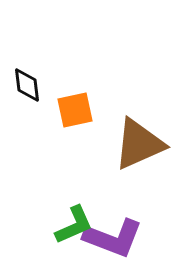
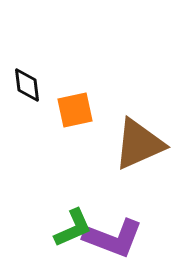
green L-shape: moved 1 px left, 3 px down
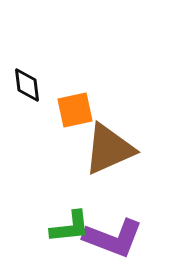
brown triangle: moved 30 px left, 5 px down
green L-shape: moved 3 px left, 1 px up; rotated 18 degrees clockwise
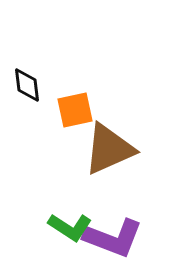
green L-shape: rotated 39 degrees clockwise
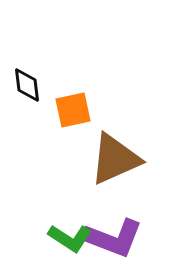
orange square: moved 2 px left
brown triangle: moved 6 px right, 10 px down
green L-shape: moved 11 px down
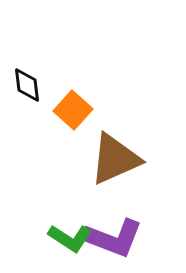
orange square: rotated 36 degrees counterclockwise
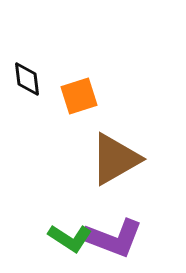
black diamond: moved 6 px up
orange square: moved 6 px right, 14 px up; rotated 30 degrees clockwise
brown triangle: rotated 6 degrees counterclockwise
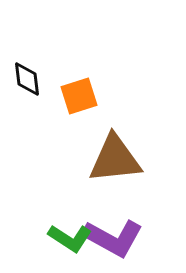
brown triangle: rotated 24 degrees clockwise
purple L-shape: rotated 8 degrees clockwise
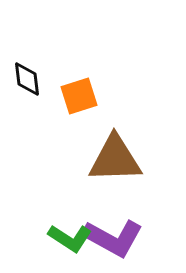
brown triangle: rotated 4 degrees clockwise
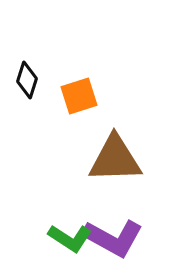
black diamond: moved 1 px down; rotated 24 degrees clockwise
